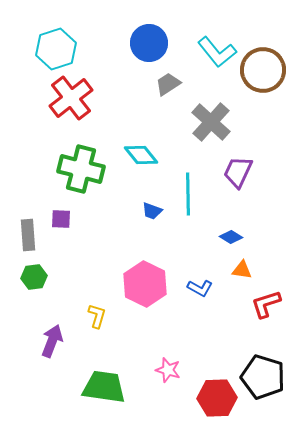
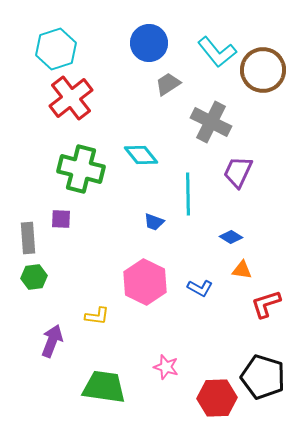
gray cross: rotated 15 degrees counterclockwise
blue trapezoid: moved 2 px right, 11 px down
gray rectangle: moved 3 px down
pink hexagon: moved 2 px up
yellow L-shape: rotated 80 degrees clockwise
pink star: moved 2 px left, 3 px up
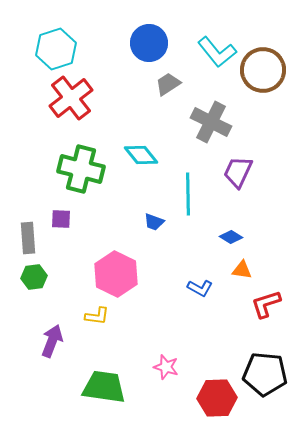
pink hexagon: moved 29 px left, 8 px up
black pentagon: moved 2 px right, 3 px up; rotated 12 degrees counterclockwise
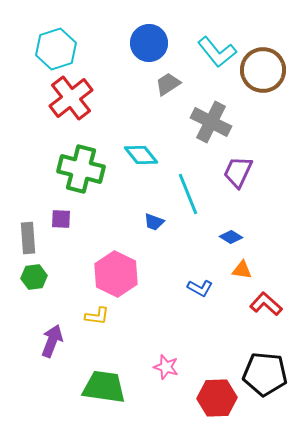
cyan line: rotated 21 degrees counterclockwise
red L-shape: rotated 60 degrees clockwise
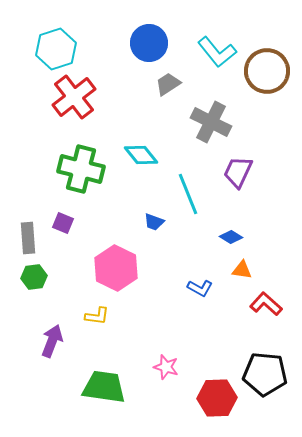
brown circle: moved 4 px right, 1 px down
red cross: moved 3 px right, 1 px up
purple square: moved 2 px right, 4 px down; rotated 20 degrees clockwise
pink hexagon: moved 6 px up
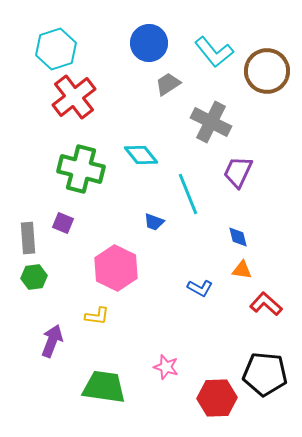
cyan L-shape: moved 3 px left
blue diamond: moved 7 px right; rotated 45 degrees clockwise
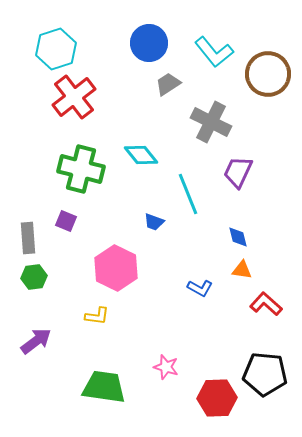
brown circle: moved 1 px right, 3 px down
purple square: moved 3 px right, 2 px up
purple arrow: moved 16 px left; rotated 32 degrees clockwise
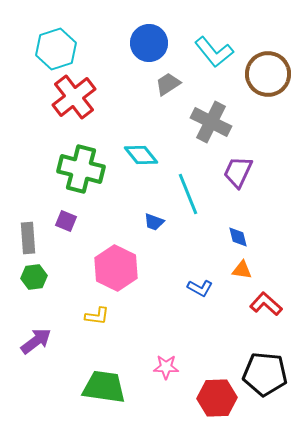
pink star: rotated 15 degrees counterclockwise
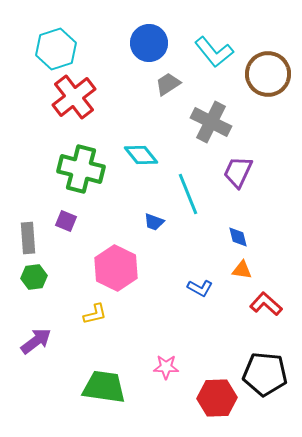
yellow L-shape: moved 2 px left, 2 px up; rotated 20 degrees counterclockwise
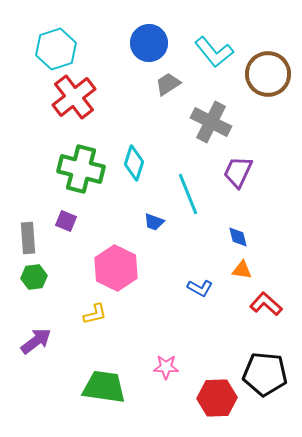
cyan diamond: moved 7 px left, 8 px down; rotated 56 degrees clockwise
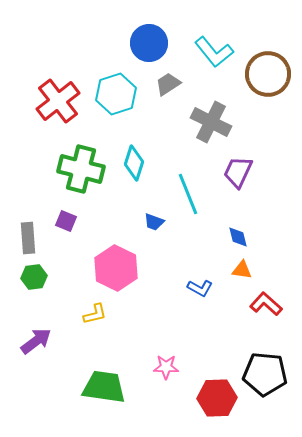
cyan hexagon: moved 60 px right, 45 px down
red cross: moved 16 px left, 4 px down
